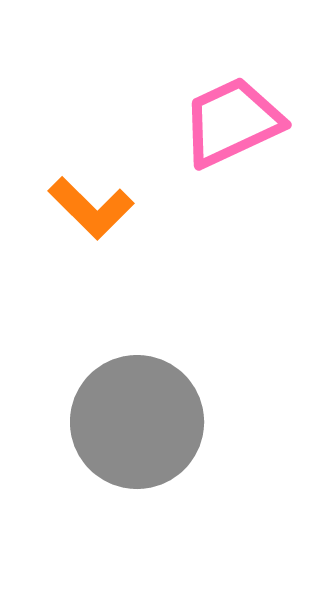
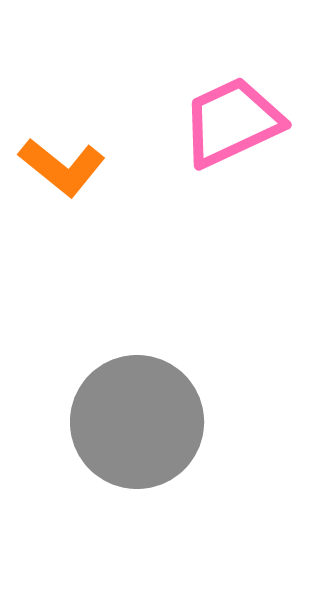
orange L-shape: moved 29 px left, 41 px up; rotated 6 degrees counterclockwise
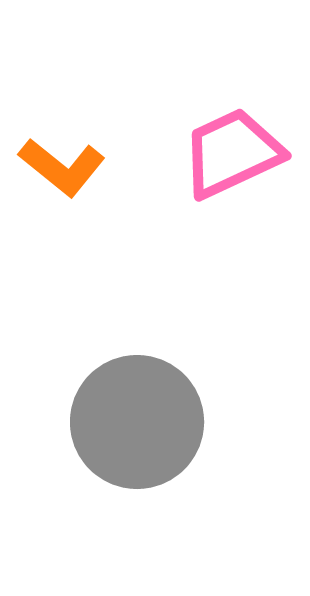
pink trapezoid: moved 31 px down
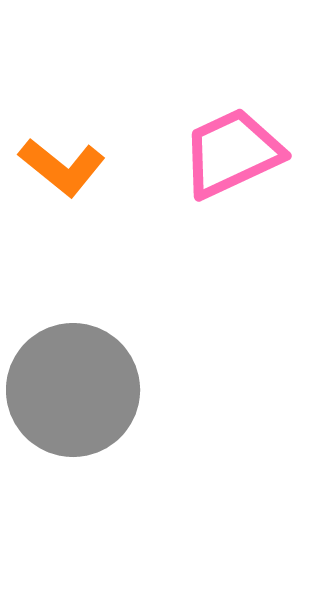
gray circle: moved 64 px left, 32 px up
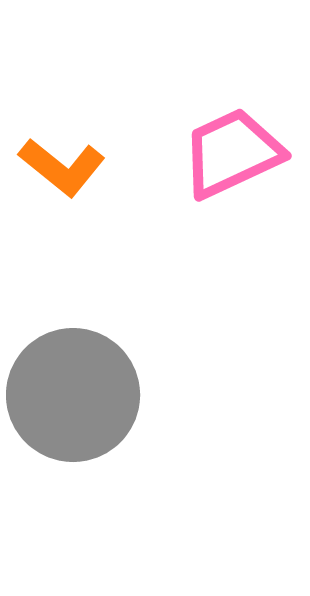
gray circle: moved 5 px down
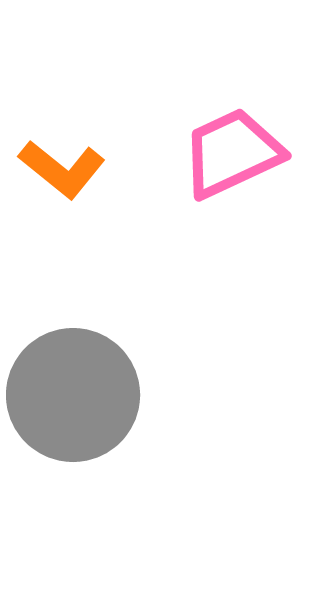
orange L-shape: moved 2 px down
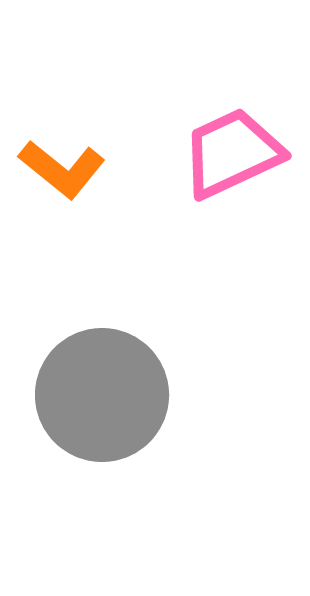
gray circle: moved 29 px right
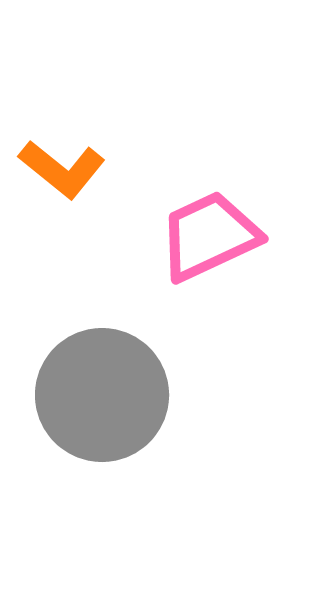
pink trapezoid: moved 23 px left, 83 px down
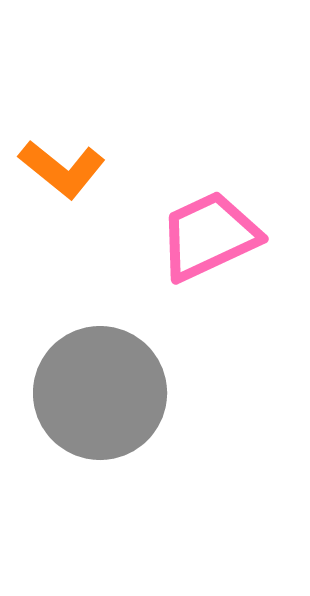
gray circle: moved 2 px left, 2 px up
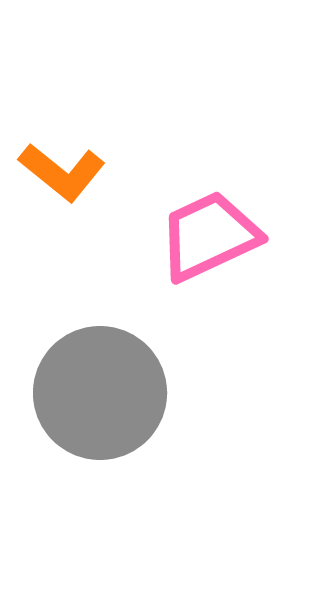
orange L-shape: moved 3 px down
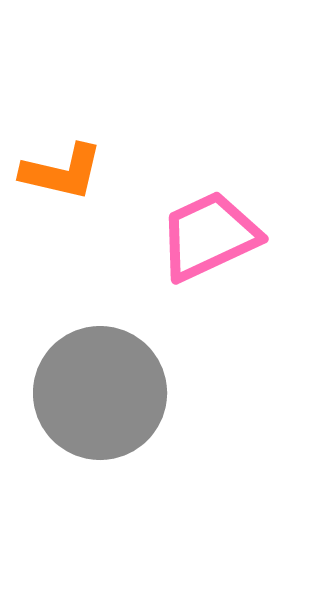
orange L-shape: rotated 26 degrees counterclockwise
